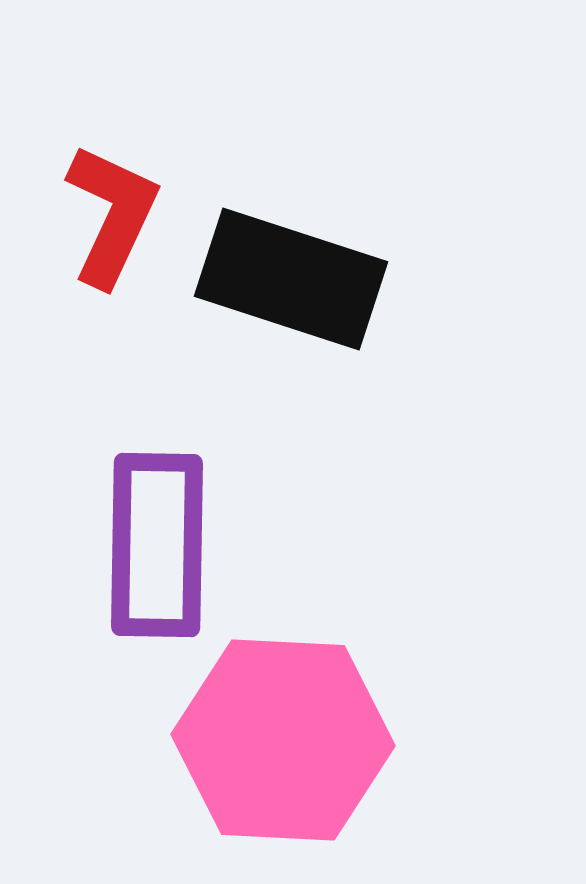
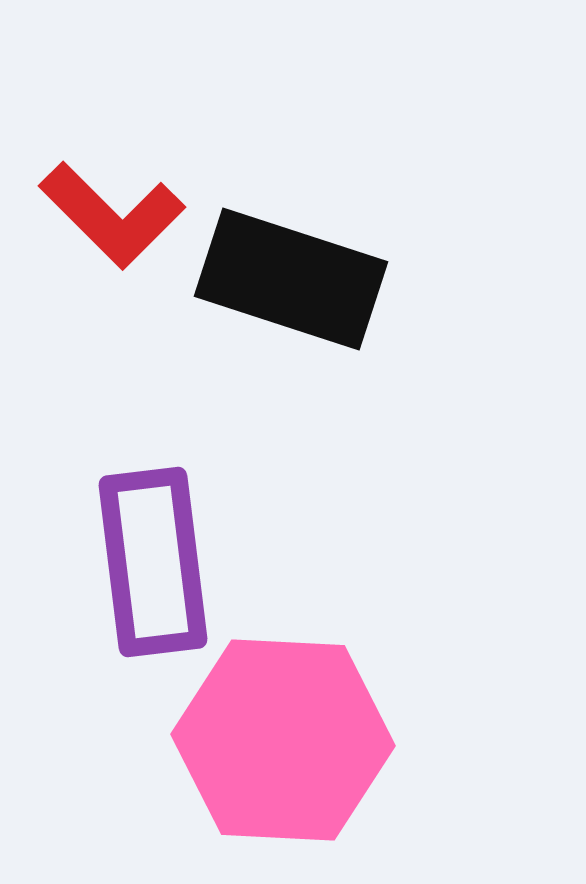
red L-shape: rotated 110 degrees clockwise
purple rectangle: moved 4 px left, 17 px down; rotated 8 degrees counterclockwise
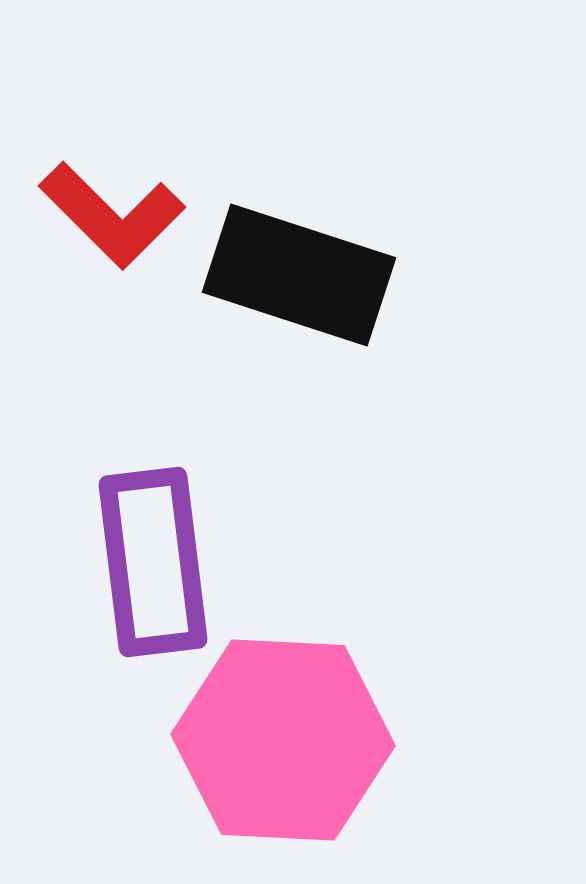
black rectangle: moved 8 px right, 4 px up
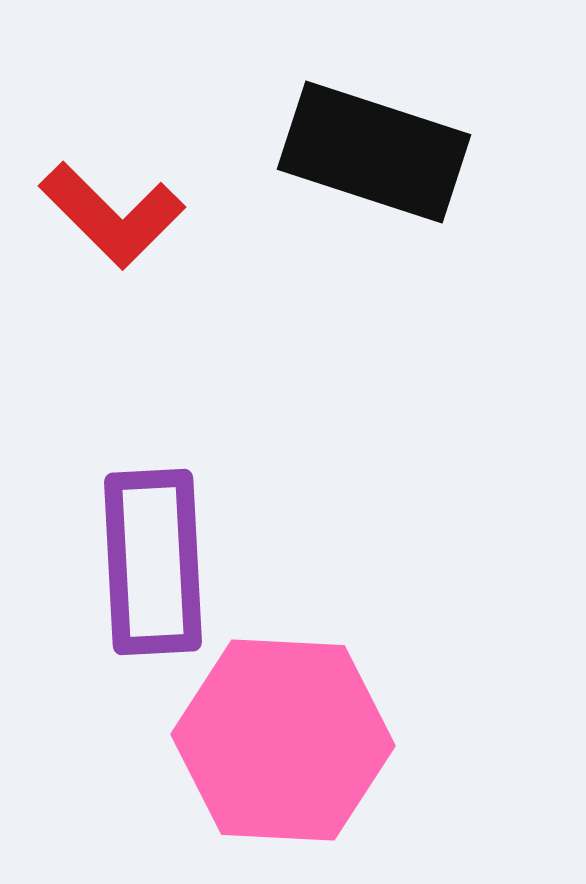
black rectangle: moved 75 px right, 123 px up
purple rectangle: rotated 4 degrees clockwise
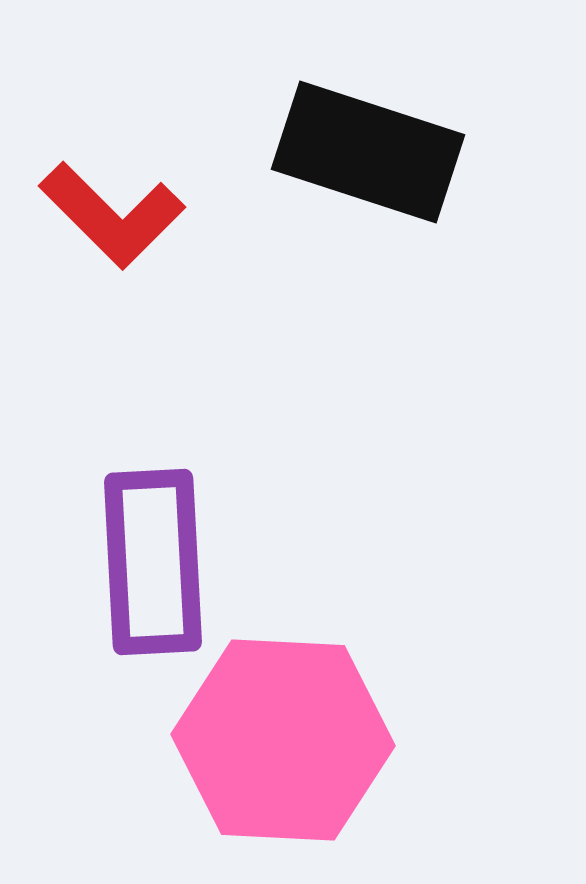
black rectangle: moved 6 px left
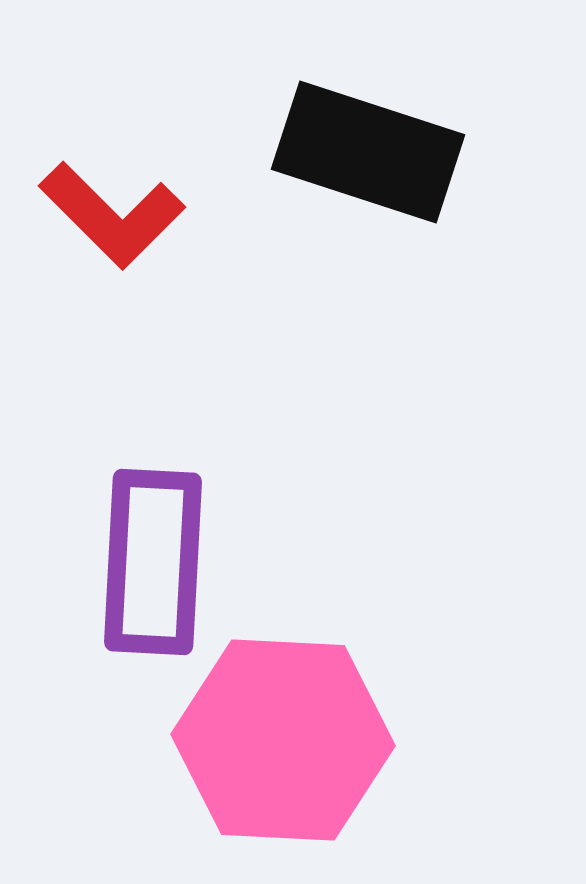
purple rectangle: rotated 6 degrees clockwise
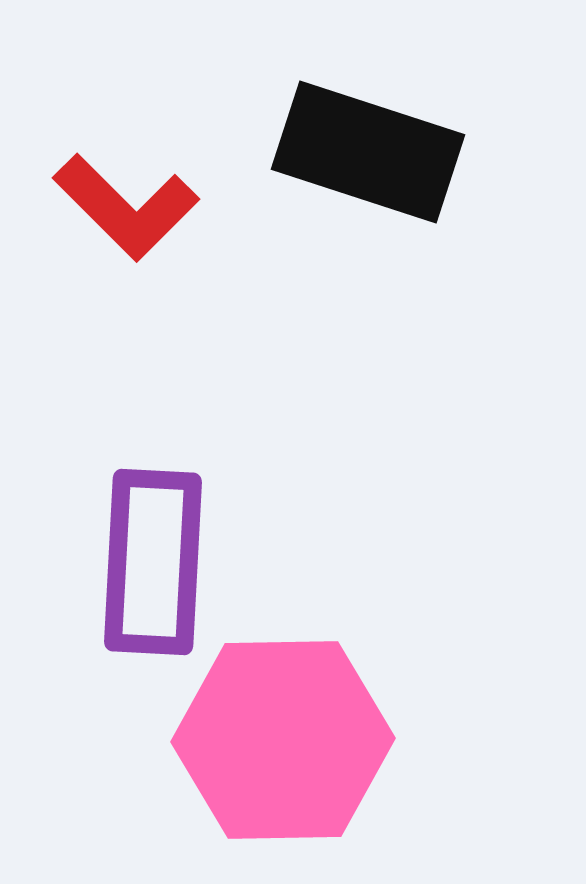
red L-shape: moved 14 px right, 8 px up
pink hexagon: rotated 4 degrees counterclockwise
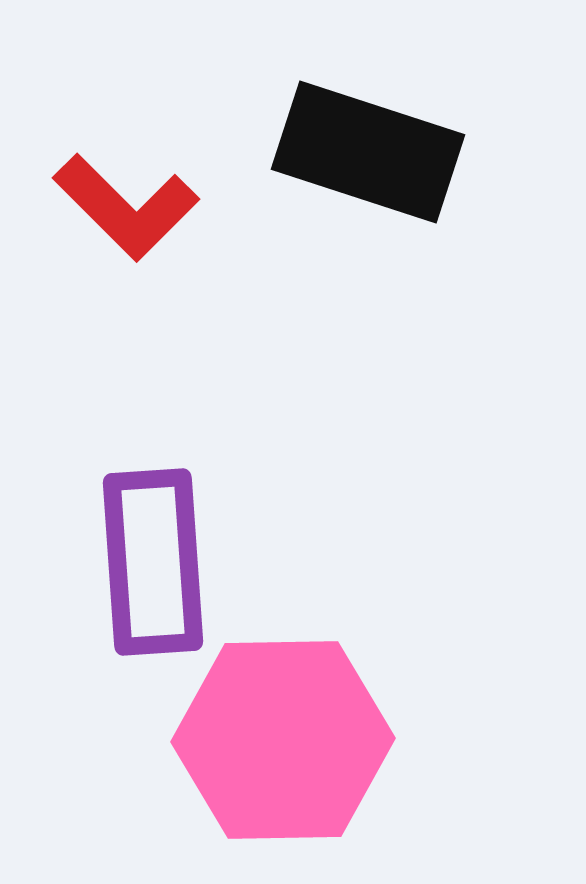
purple rectangle: rotated 7 degrees counterclockwise
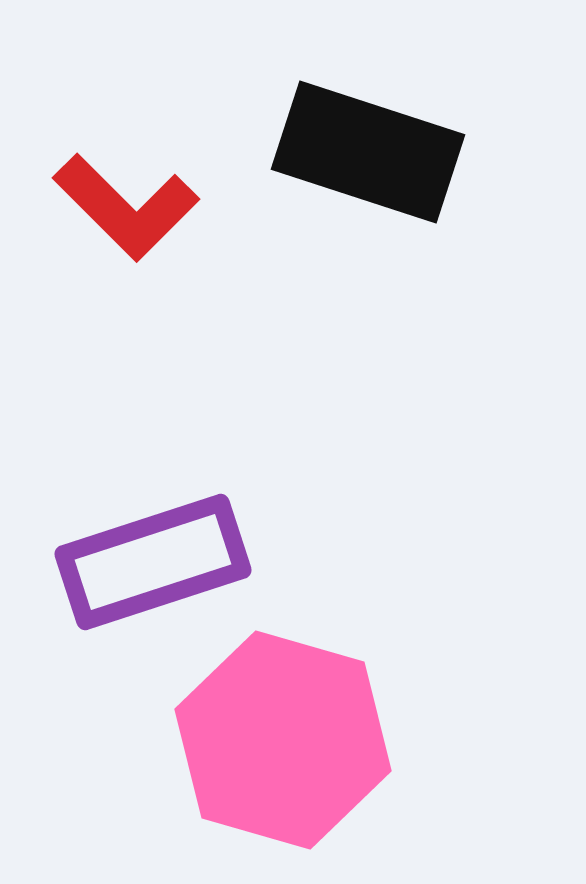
purple rectangle: rotated 76 degrees clockwise
pink hexagon: rotated 17 degrees clockwise
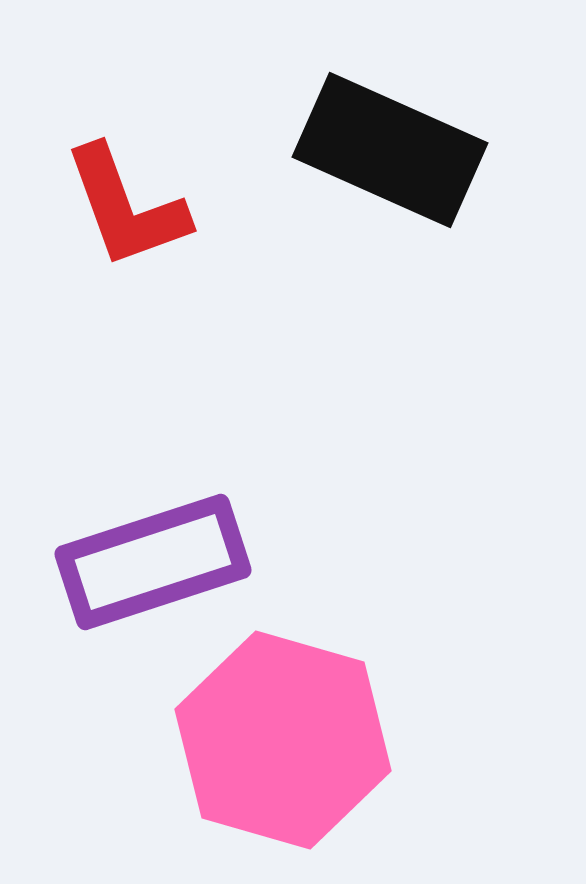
black rectangle: moved 22 px right, 2 px up; rotated 6 degrees clockwise
red L-shape: rotated 25 degrees clockwise
